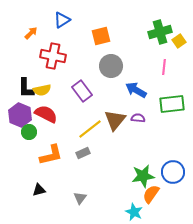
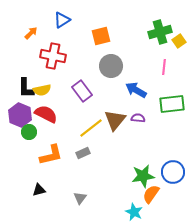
yellow line: moved 1 px right, 1 px up
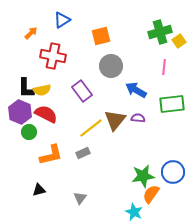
purple hexagon: moved 3 px up
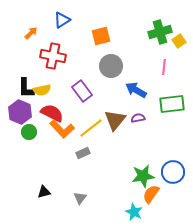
red semicircle: moved 6 px right, 1 px up
purple semicircle: rotated 16 degrees counterclockwise
orange L-shape: moved 11 px right, 26 px up; rotated 60 degrees clockwise
black triangle: moved 5 px right, 2 px down
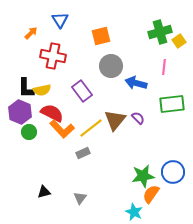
blue triangle: moved 2 px left; rotated 30 degrees counterclockwise
blue arrow: moved 7 px up; rotated 15 degrees counterclockwise
purple semicircle: rotated 56 degrees clockwise
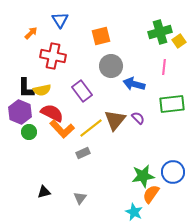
blue arrow: moved 2 px left, 1 px down
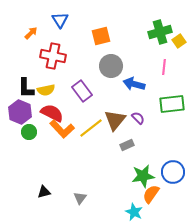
yellow semicircle: moved 4 px right
gray rectangle: moved 44 px right, 8 px up
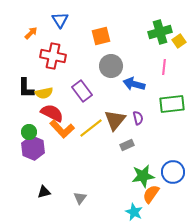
yellow semicircle: moved 2 px left, 3 px down
purple hexagon: moved 13 px right, 36 px down
purple semicircle: rotated 32 degrees clockwise
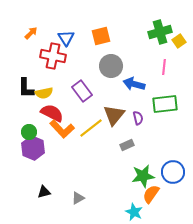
blue triangle: moved 6 px right, 18 px down
green rectangle: moved 7 px left
brown triangle: moved 1 px left, 5 px up
gray triangle: moved 2 px left; rotated 24 degrees clockwise
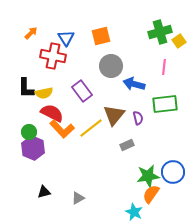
green star: moved 5 px right
